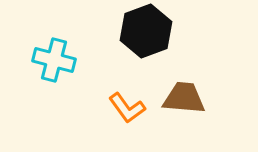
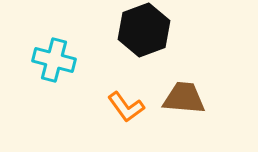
black hexagon: moved 2 px left, 1 px up
orange L-shape: moved 1 px left, 1 px up
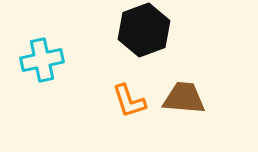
cyan cross: moved 12 px left; rotated 27 degrees counterclockwise
orange L-shape: moved 3 px right, 6 px up; rotated 18 degrees clockwise
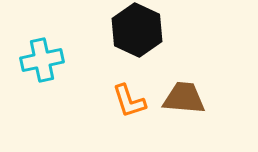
black hexagon: moved 7 px left; rotated 15 degrees counterclockwise
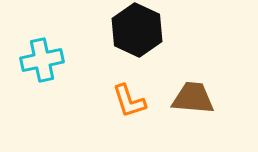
brown trapezoid: moved 9 px right
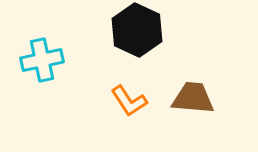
orange L-shape: rotated 15 degrees counterclockwise
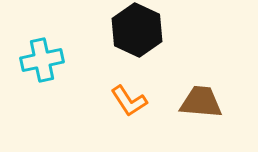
brown trapezoid: moved 8 px right, 4 px down
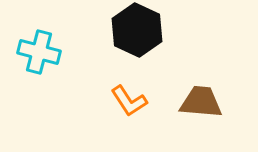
cyan cross: moved 3 px left, 8 px up; rotated 27 degrees clockwise
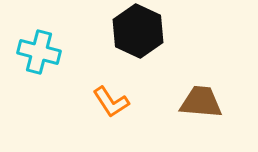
black hexagon: moved 1 px right, 1 px down
orange L-shape: moved 18 px left, 1 px down
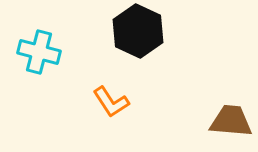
brown trapezoid: moved 30 px right, 19 px down
